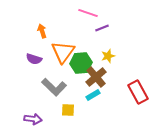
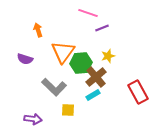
orange arrow: moved 4 px left, 1 px up
purple semicircle: moved 9 px left
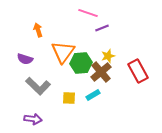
brown cross: moved 5 px right, 5 px up
gray L-shape: moved 16 px left, 1 px up
red rectangle: moved 21 px up
yellow square: moved 1 px right, 12 px up
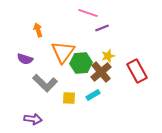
red rectangle: moved 1 px left
gray L-shape: moved 7 px right, 3 px up
